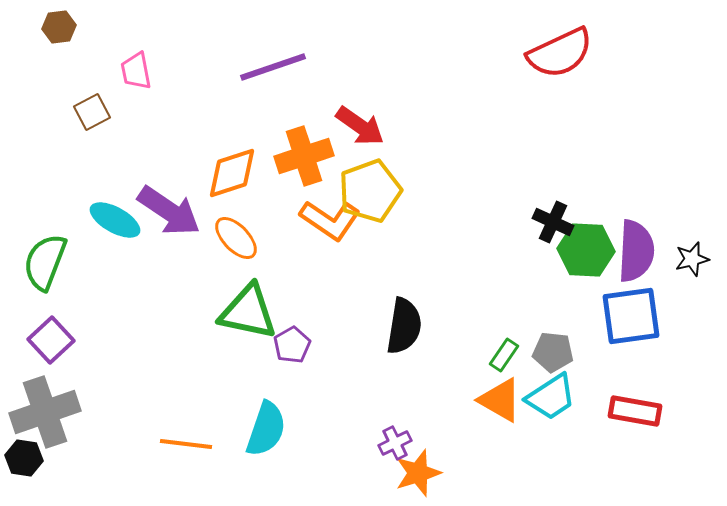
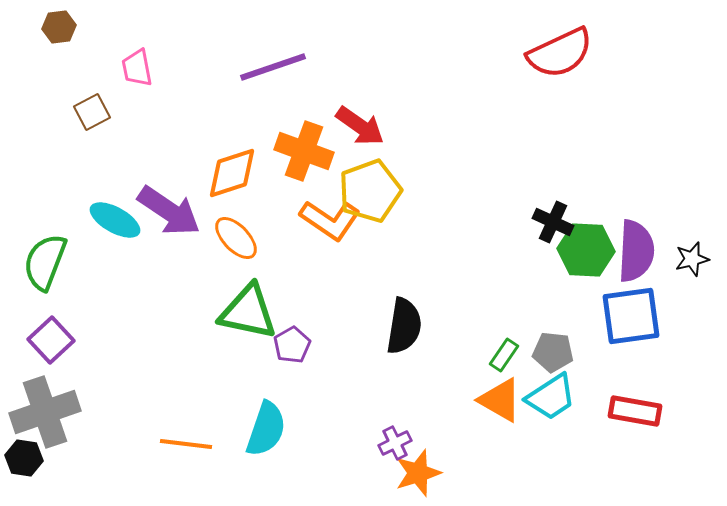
pink trapezoid: moved 1 px right, 3 px up
orange cross: moved 5 px up; rotated 38 degrees clockwise
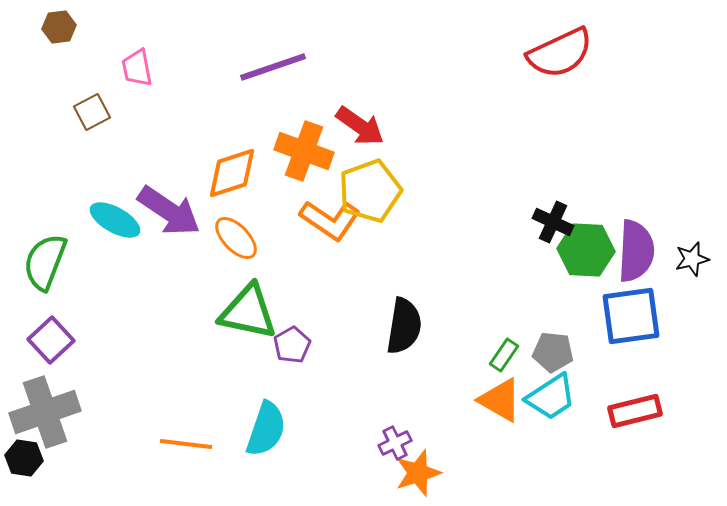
red rectangle: rotated 24 degrees counterclockwise
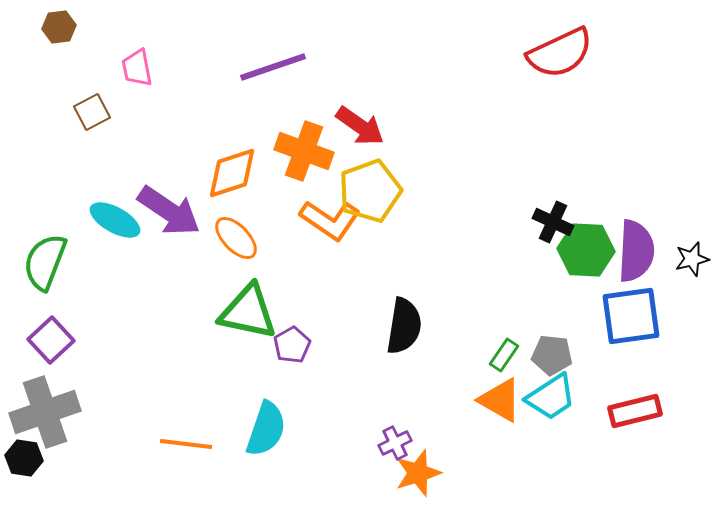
gray pentagon: moved 1 px left, 3 px down
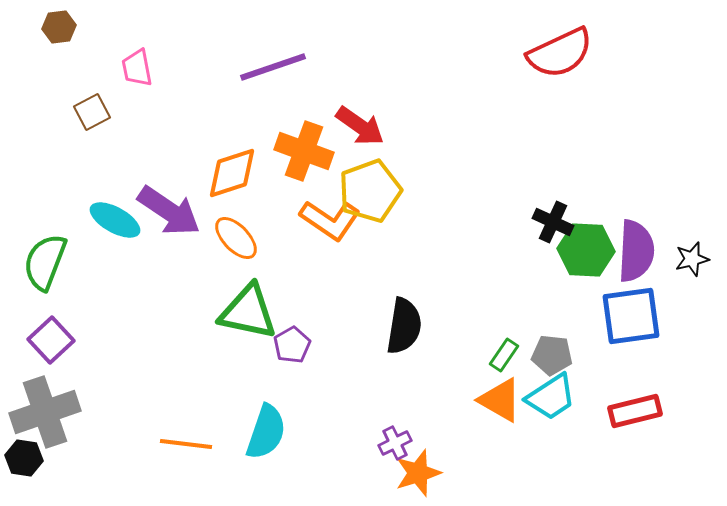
cyan semicircle: moved 3 px down
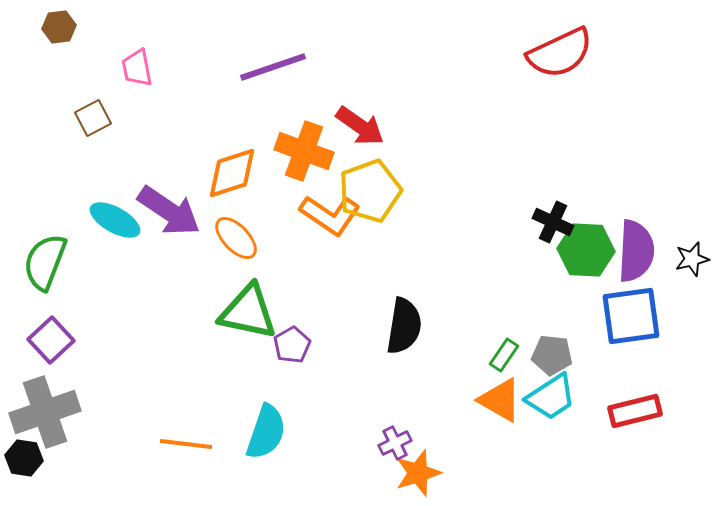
brown square: moved 1 px right, 6 px down
orange L-shape: moved 5 px up
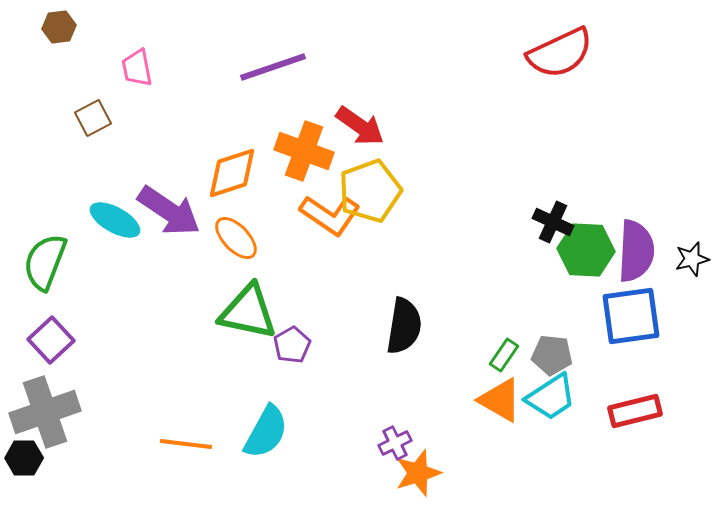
cyan semicircle: rotated 10 degrees clockwise
black hexagon: rotated 9 degrees counterclockwise
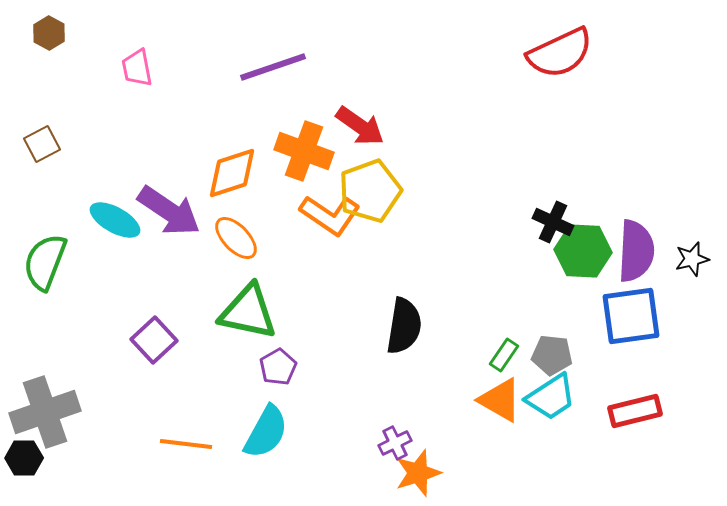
brown hexagon: moved 10 px left, 6 px down; rotated 24 degrees counterclockwise
brown square: moved 51 px left, 26 px down
green hexagon: moved 3 px left, 1 px down
purple square: moved 103 px right
purple pentagon: moved 14 px left, 22 px down
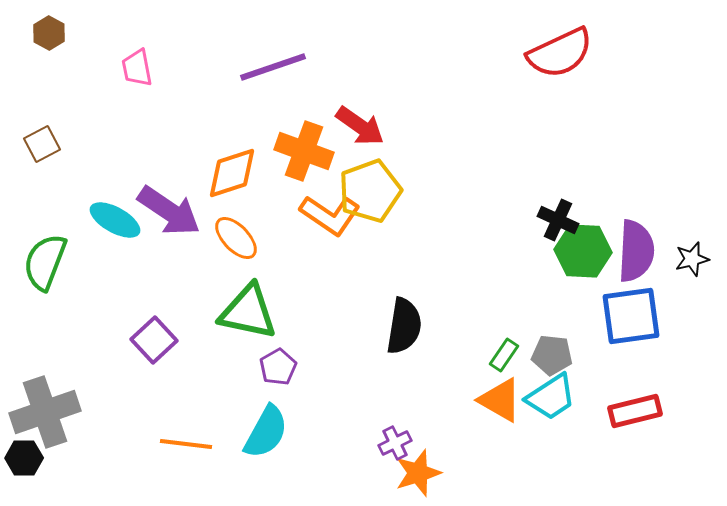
black cross: moved 5 px right, 2 px up
